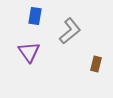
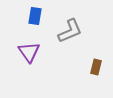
gray L-shape: rotated 16 degrees clockwise
brown rectangle: moved 3 px down
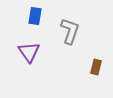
gray L-shape: rotated 48 degrees counterclockwise
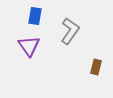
gray L-shape: rotated 16 degrees clockwise
purple triangle: moved 6 px up
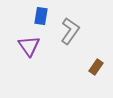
blue rectangle: moved 6 px right
brown rectangle: rotated 21 degrees clockwise
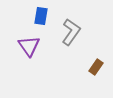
gray L-shape: moved 1 px right, 1 px down
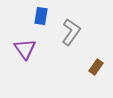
purple triangle: moved 4 px left, 3 px down
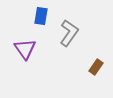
gray L-shape: moved 2 px left, 1 px down
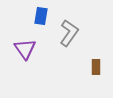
brown rectangle: rotated 35 degrees counterclockwise
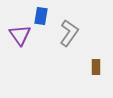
purple triangle: moved 5 px left, 14 px up
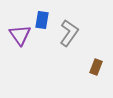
blue rectangle: moved 1 px right, 4 px down
brown rectangle: rotated 21 degrees clockwise
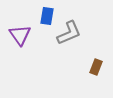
blue rectangle: moved 5 px right, 4 px up
gray L-shape: rotated 32 degrees clockwise
